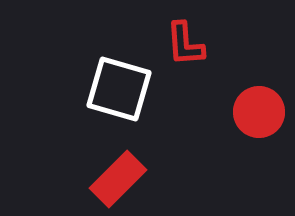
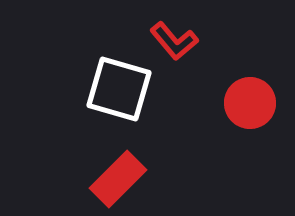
red L-shape: moved 11 px left, 3 px up; rotated 36 degrees counterclockwise
red circle: moved 9 px left, 9 px up
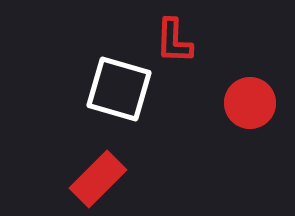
red L-shape: rotated 42 degrees clockwise
red rectangle: moved 20 px left
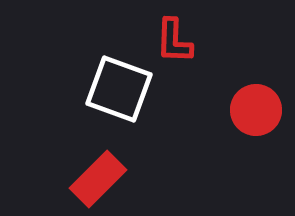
white square: rotated 4 degrees clockwise
red circle: moved 6 px right, 7 px down
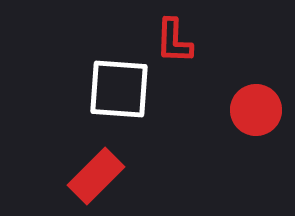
white square: rotated 16 degrees counterclockwise
red rectangle: moved 2 px left, 3 px up
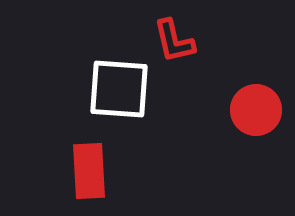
red L-shape: rotated 15 degrees counterclockwise
red rectangle: moved 7 px left, 5 px up; rotated 48 degrees counterclockwise
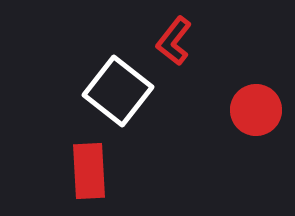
red L-shape: rotated 51 degrees clockwise
white square: moved 1 px left, 2 px down; rotated 34 degrees clockwise
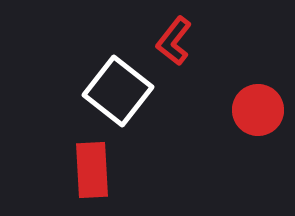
red circle: moved 2 px right
red rectangle: moved 3 px right, 1 px up
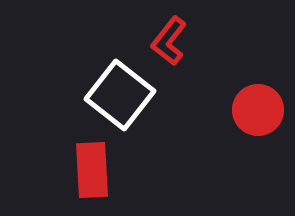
red L-shape: moved 5 px left
white square: moved 2 px right, 4 px down
